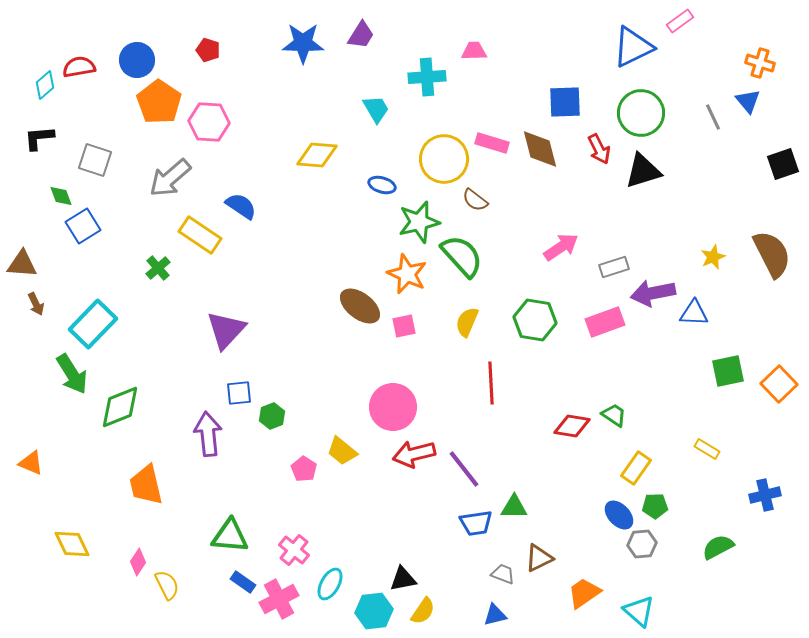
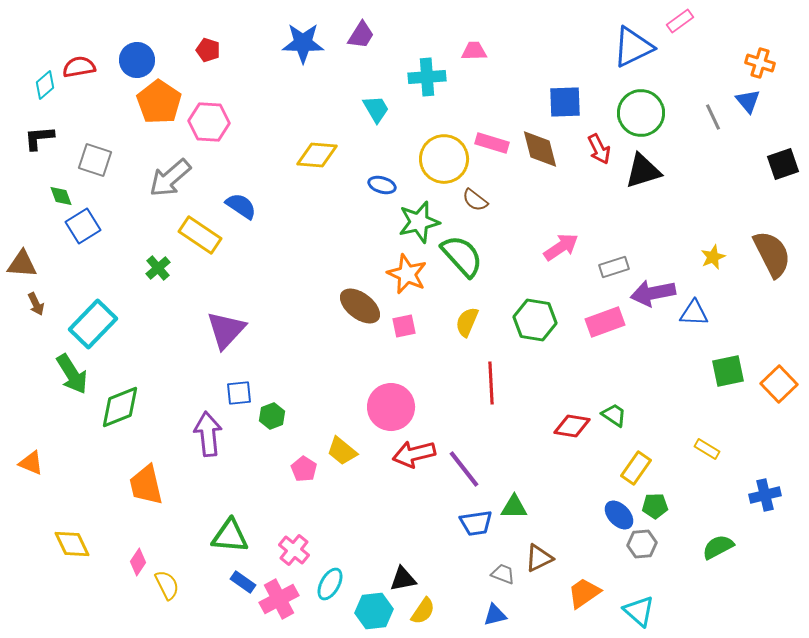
pink circle at (393, 407): moved 2 px left
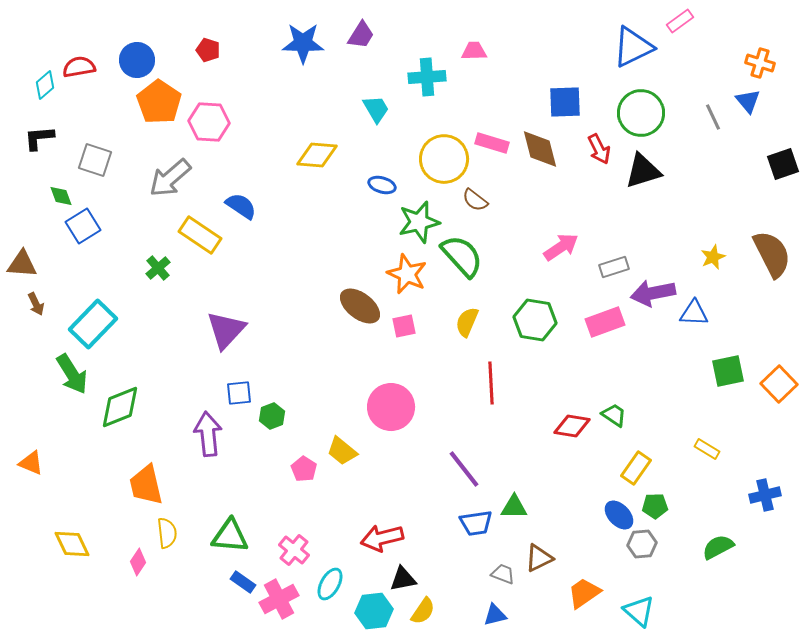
red arrow at (414, 454): moved 32 px left, 84 px down
yellow semicircle at (167, 585): moved 52 px up; rotated 20 degrees clockwise
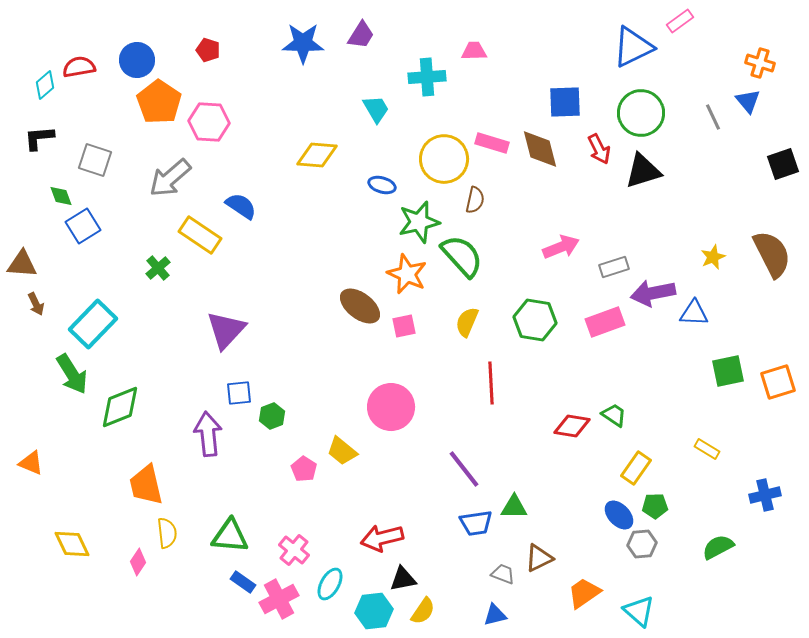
brown semicircle at (475, 200): rotated 116 degrees counterclockwise
pink arrow at (561, 247): rotated 12 degrees clockwise
orange square at (779, 384): moved 1 px left, 2 px up; rotated 27 degrees clockwise
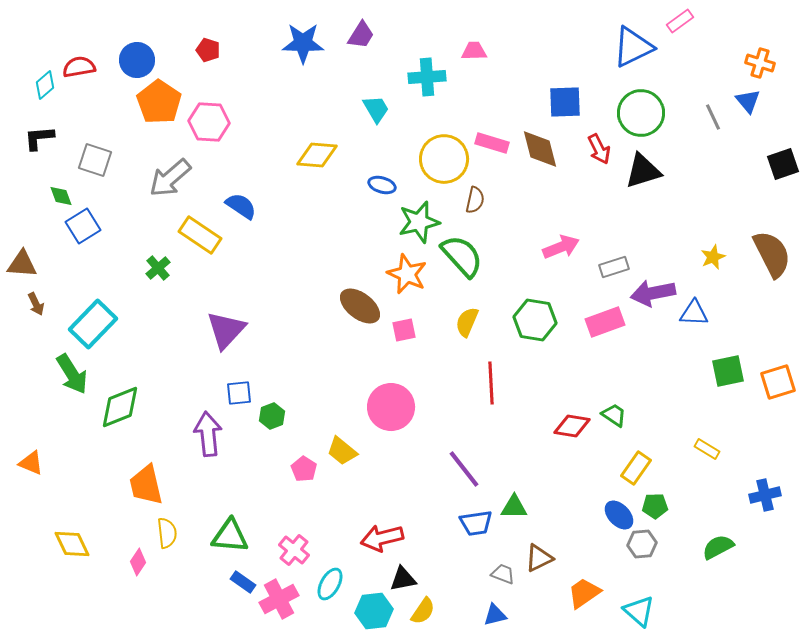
pink square at (404, 326): moved 4 px down
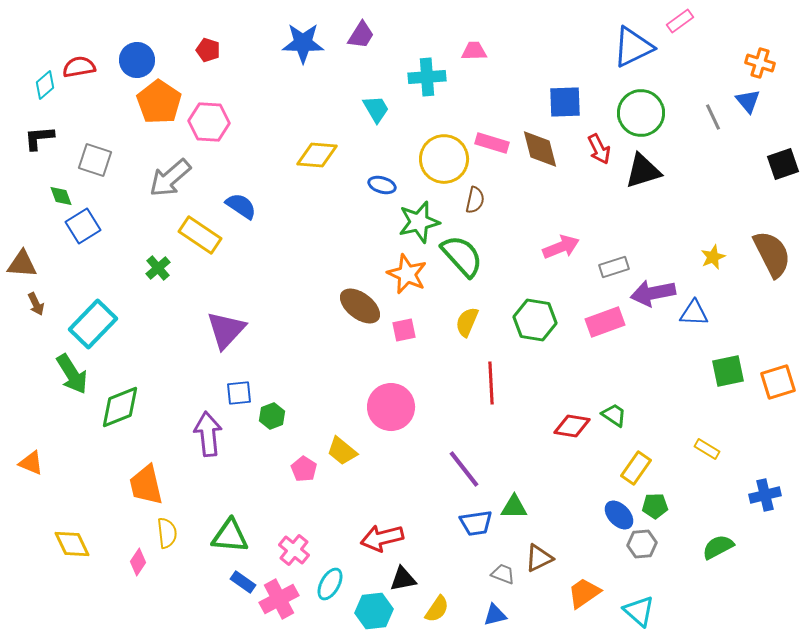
yellow semicircle at (423, 611): moved 14 px right, 2 px up
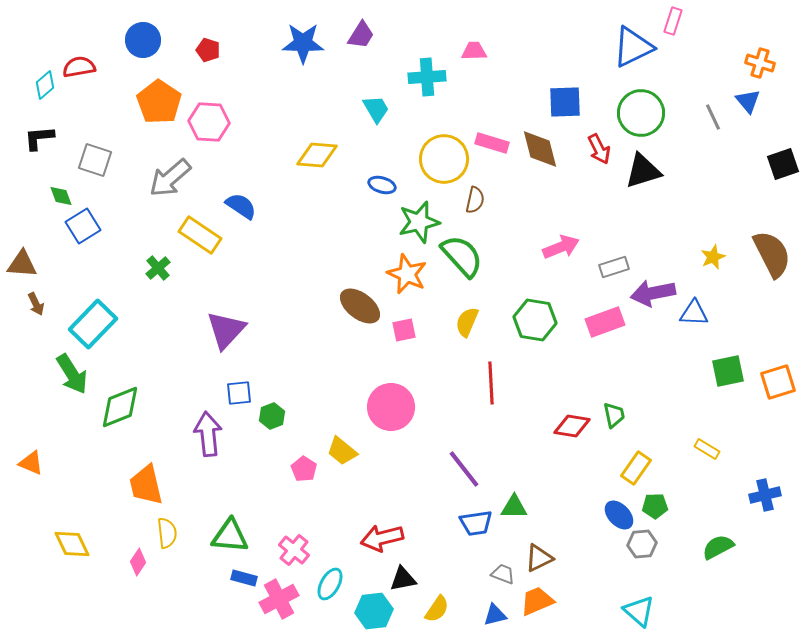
pink rectangle at (680, 21): moved 7 px left; rotated 36 degrees counterclockwise
blue circle at (137, 60): moved 6 px right, 20 px up
green trapezoid at (614, 415): rotated 44 degrees clockwise
blue rectangle at (243, 582): moved 1 px right, 4 px up; rotated 20 degrees counterclockwise
orange trapezoid at (584, 593): moved 47 px left, 8 px down; rotated 12 degrees clockwise
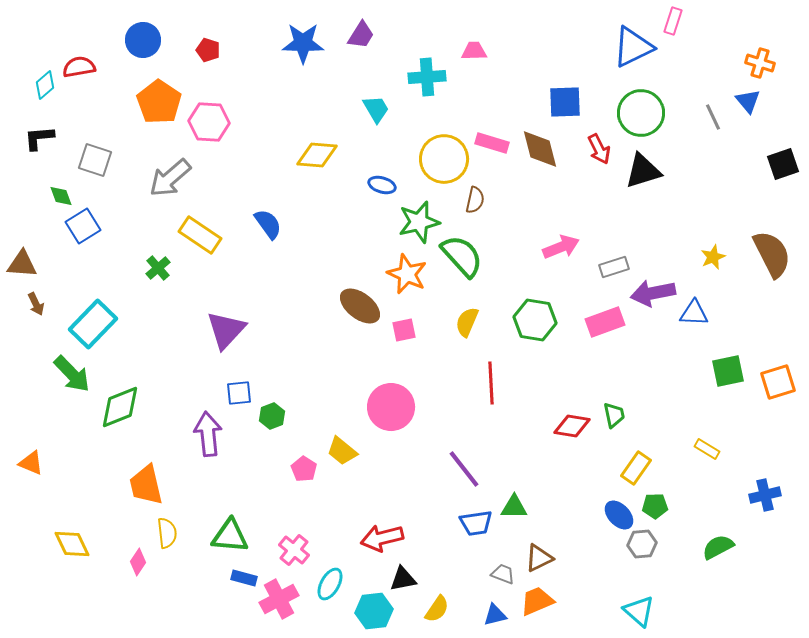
blue semicircle at (241, 206): moved 27 px right, 18 px down; rotated 20 degrees clockwise
green arrow at (72, 374): rotated 12 degrees counterclockwise
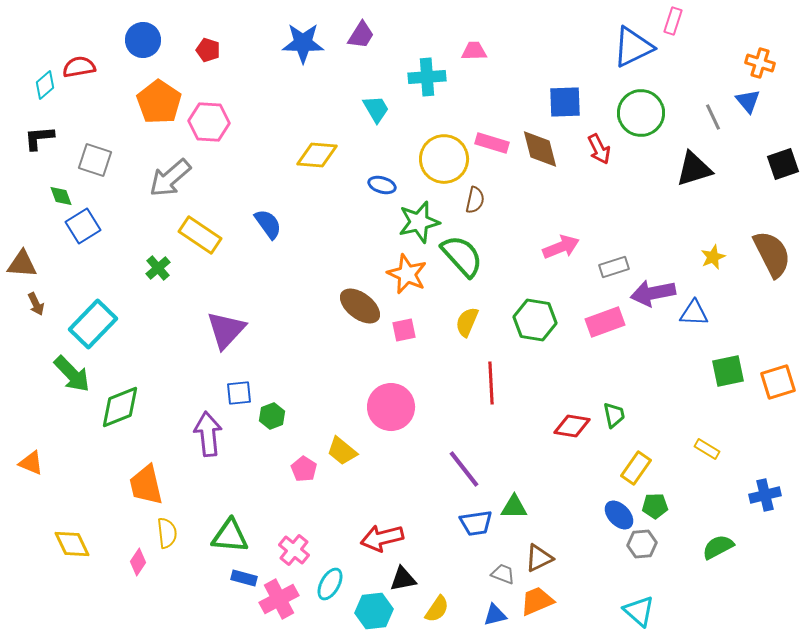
black triangle at (643, 171): moved 51 px right, 2 px up
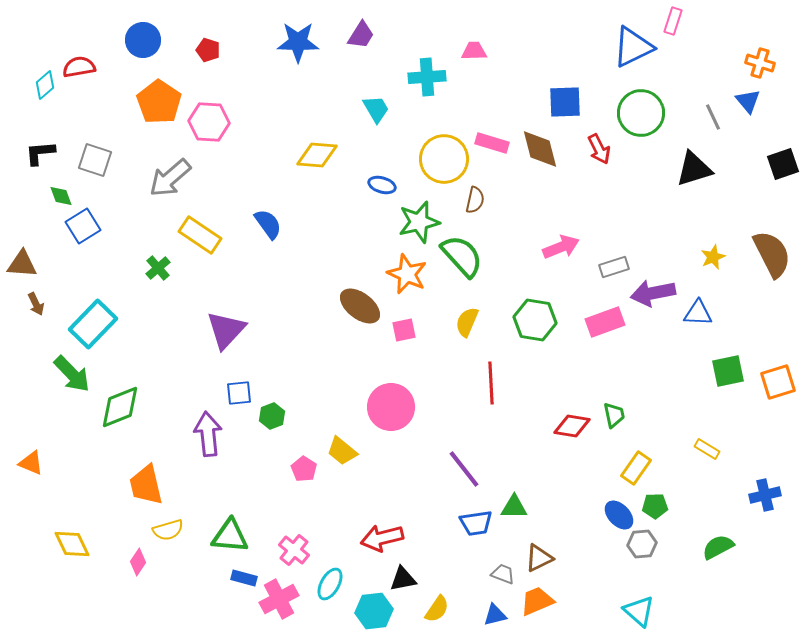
blue star at (303, 43): moved 5 px left, 1 px up
black L-shape at (39, 138): moved 1 px right, 15 px down
blue triangle at (694, 313): moved 4 px right
yellow semicircle at (167, 533): moved 1 px right, 3 px up; rotated 80 degrees clockwise
